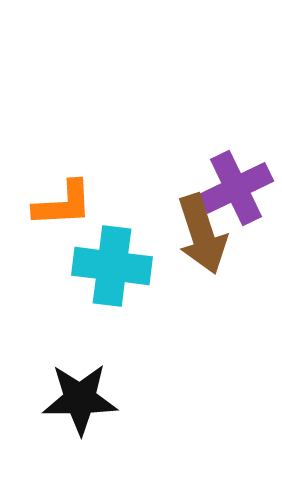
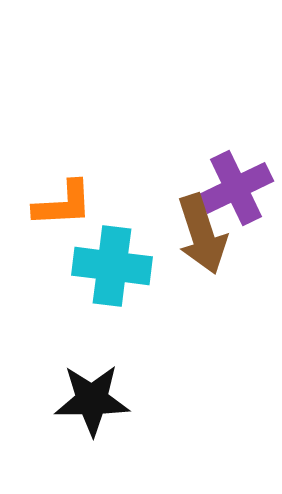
black star: moved 12 px right, 1 px down
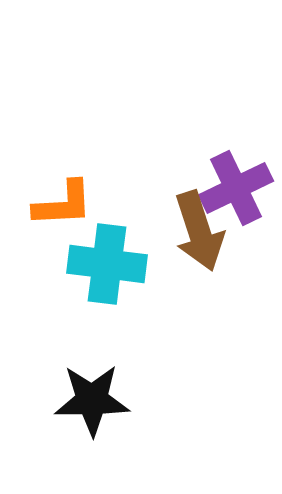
brown arrow: moved 3 px left, 3 px up
cyan cross: moved 5 px left, 2 px up
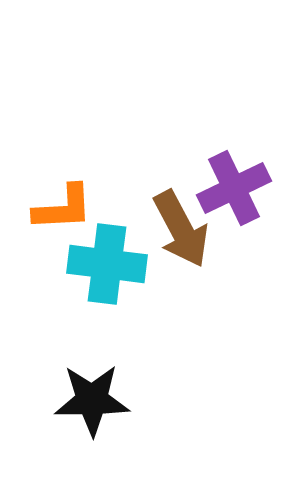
purple cross: moved 2 px left
orange L-shape: moved 4 px down
brown arrow: moved 18 px left, 2 px up; rotated 10 degrees counterclockwise
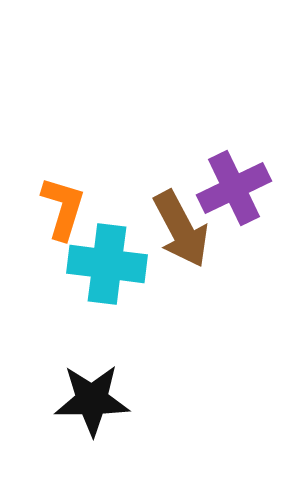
orange L-shape: rotated 70 degrees counterclockwise
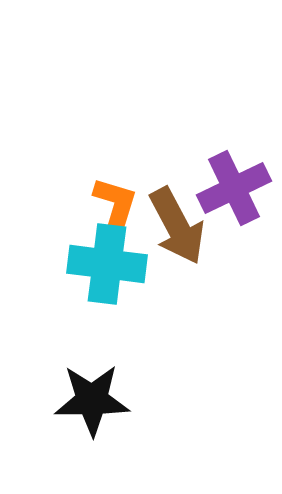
orange L-shape: moved 52 px right
brown arrow: moved 4 px left, 3 px up
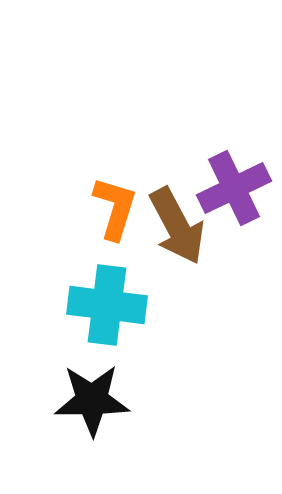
cyan cross: moved 41 px down
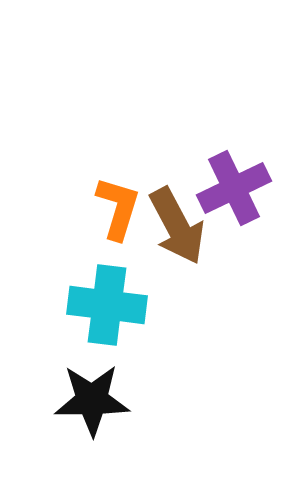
orange L-shape: moved 3 px right
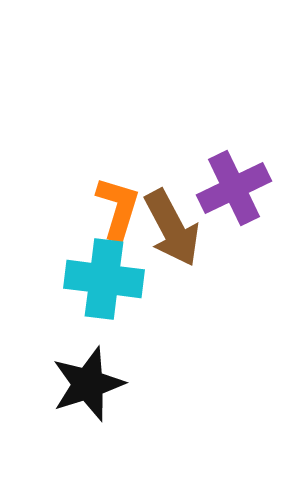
brown arrow: moved 5 px left, 2 px down
cyan cross: moved 3 px left, 26 px up
black star: moved 4 px left, 16 px up; rotated 18 degrees counterclockwise
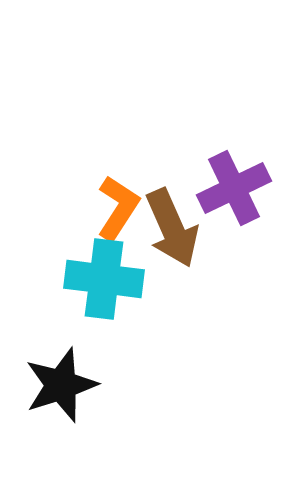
orange L-shape: rotated 16 degrees clockwise
brown arrow: rotated 4 degrees clockwise
black star: moved 27 px left, 1 px down
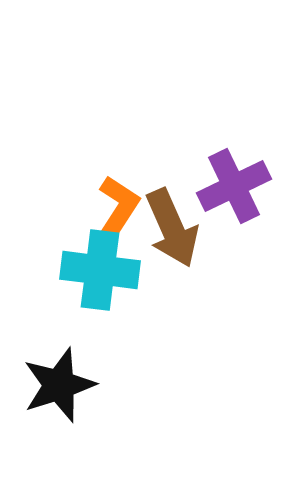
purple cross: moved 2 px up
cyan cross: moved 4 px left, 9 px up
black star: moved 2 px left
